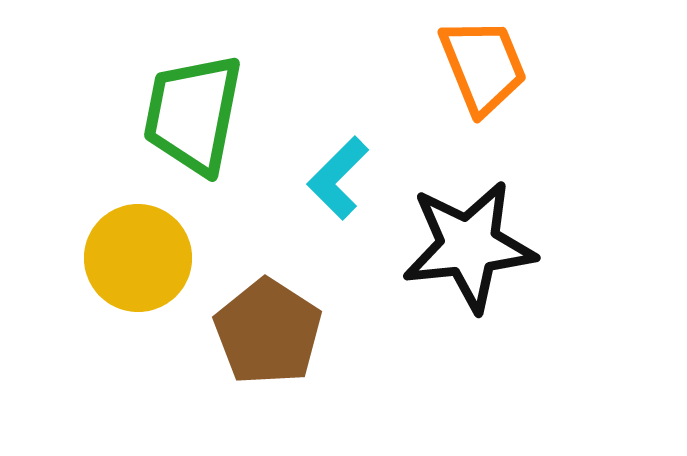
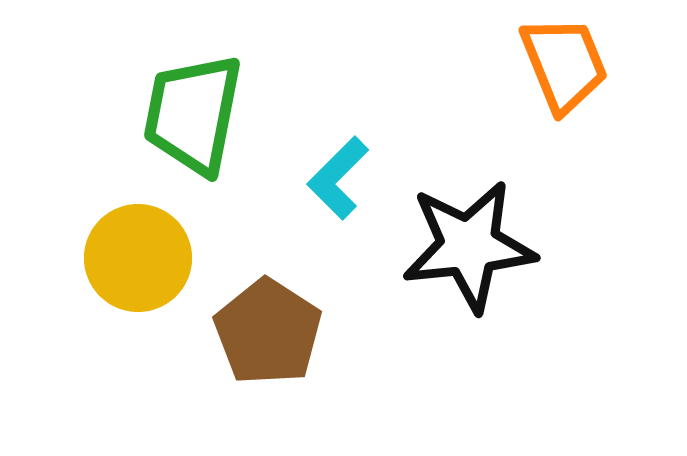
orange trapezoid: moved 81 px right, 2 px up
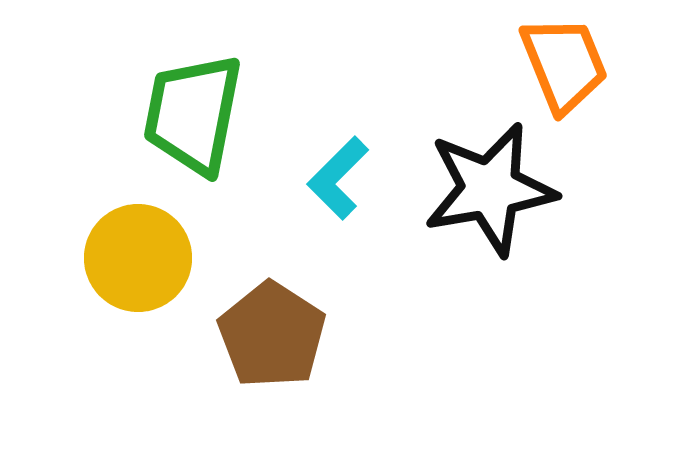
black star: moved 21 px right, 57 px up; rotated 4 degrees counterclockwise
brown pentagon: moved 4 px right, 3 px down
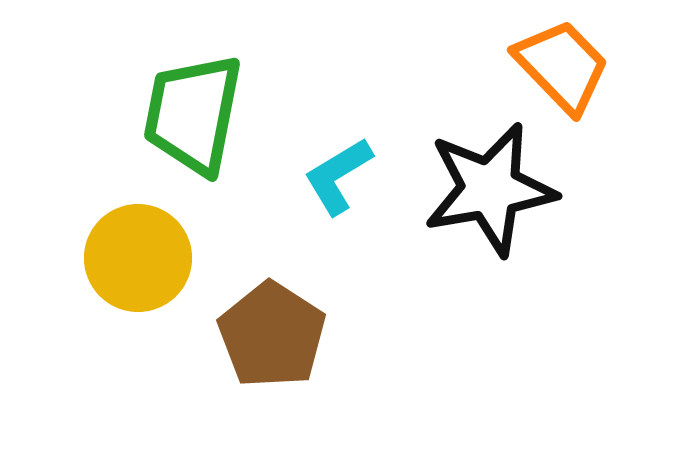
orange trapezoid: moved 2 px left, 2 px down; rotated 22 degrees counterclockwise
cyan L-shape: moved 2 px up; rotated 14 degrees clockwise
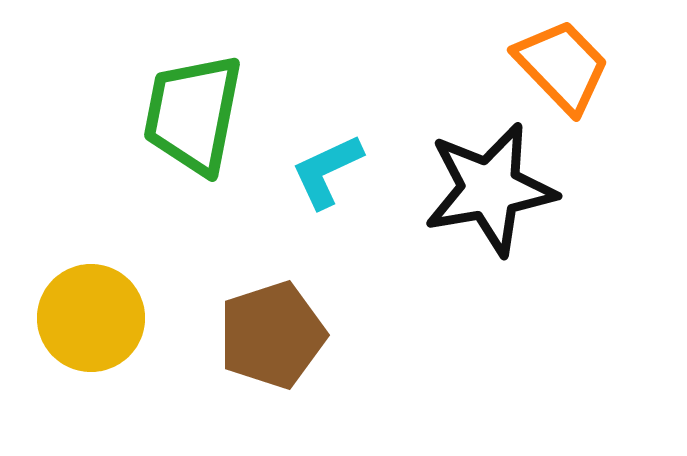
cyan L-shape: moved 11 px left, 5 px up; rotated 6 degrees clockwise
yellow circle: moved 47 px left, 60 px down
brown pentagon: rotated 21 degrees clockwise
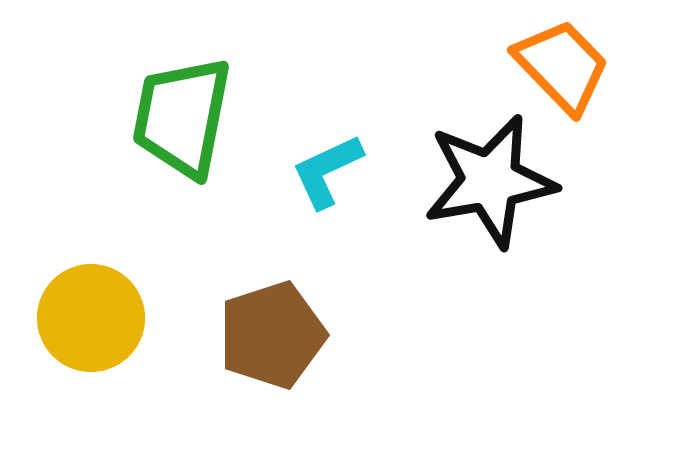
green trapezoid: moved 11 px left, 3 px down
black star: moved 8 px up
